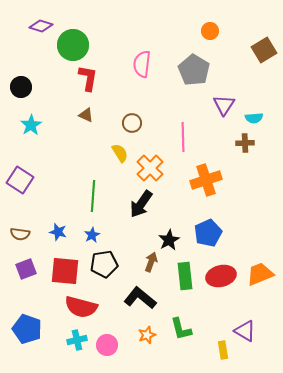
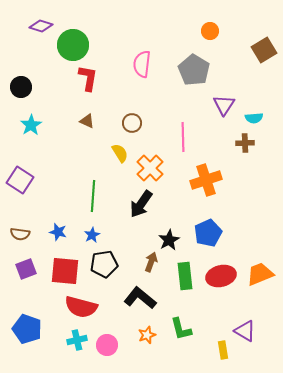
brown triangle at (86, 115): moved 1 px right, 6 px down
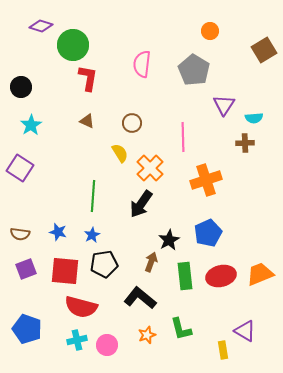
purple square at (20, 180): moved 12 px up
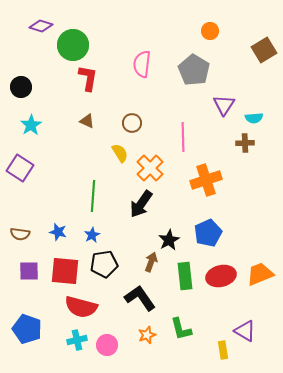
purple square at (26, 269): moved 3 px right, 2 px down; rotated 20 degrees clockwise
black L-shape at (140, 298): rotated 16 degrees clockwise
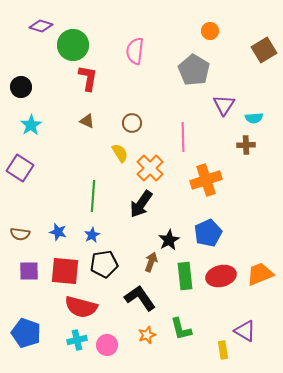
pink semicircle at (142, 64): moved 7 px left, 13 px up
brown cross at (245, 143): moved 1 px right, 2 px down
blue pentagon at (27, 329): moved 1 px left, 4 px down
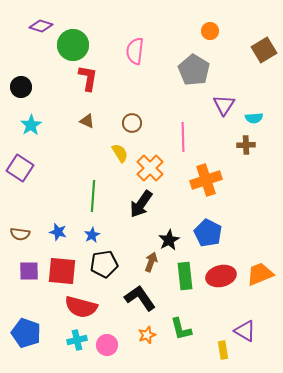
blue pentagon at (208, 233): rotated 20 degrees counterclockwise
red square at (65, 271): moved 3 px left
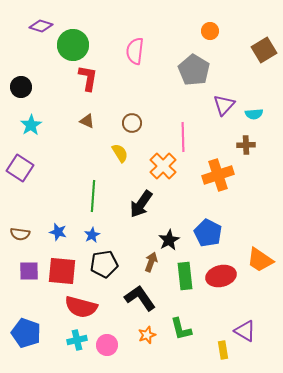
purple triangle at (224, 105): rotated 10 degrees clockwise
cyan semicircle at (254, 118): moved 4 px up
orange cross at (150, 168): moved 13 px right, 2 px up
orange cross at (206, 180): moved 12 px right, 5 px up
orange trapezoid at (260, 274): moved 14 px up; rotated 124 degrees counterclockwise
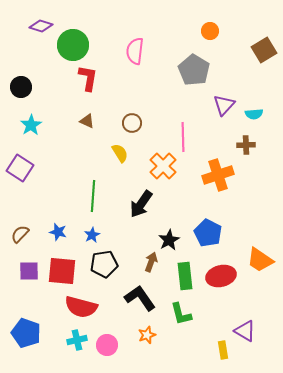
brown semicircle at (20, 234): rotated 126 degrees clockwise
green L-shape at (181, 329): moved 15 px up
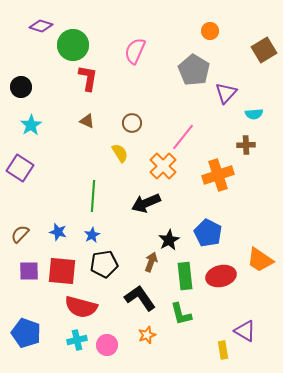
pink semicircle at (135, 51): rotated 16 degrees clockwise
purple triangle at (224, 105): moved 2 px right, 12 px up
pink line at (183, 137): rotated 40 degrees clockwise
black arrow at (141, 204): moved 5 px right, 1 px up; rotated 32 degrees clockwise
